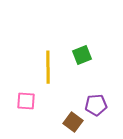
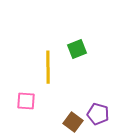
green square: moved 5 px left, 6 px up
purple pentagon: moved 2 px right, 9 px down; rotated 20 degrees clockwise
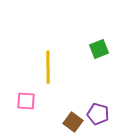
green square: moved 22 px right
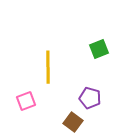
pink square: rotated 24 degrees counterclockwise
purple pentagon: moved 8 px left, 16 px up
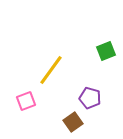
green square: moved 7 px right, 2 px down
yellow line: moved 3 px right, 3 px down; rotated 36 degrees clockwise
brown square: rotated 18 degrees clockwise
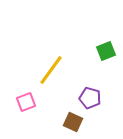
pink square: moved 1 px down
brown square: rotated 30 degrees counterclockwise
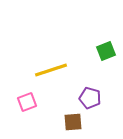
yellow line: rotated 36 degrees clockwise
pink square: moved 1 px right
brown square: rotated 30 degrees counterclockwise
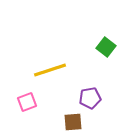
green square: moved 4 px up; rotated 30 degrees counterclockwise
yellow line: moved 1 px left
purple pentagon: rotated 25 degrees counterclockwise
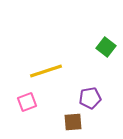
yellow line: moved 4 px left, 1 px down
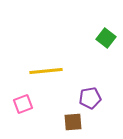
green square: moved 9 px up
yellow line: rotated 12 degrees clockwise
pink square: moved 4 px left, 2 px down
